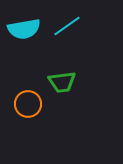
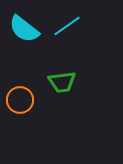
cyan semicircle: rotated 48 degrees clockwise
orange circle: moved 8 px left, 4 px up
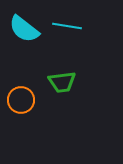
cyan line: rotated 44 degrees clockwise
orange circle: moved 1 px right
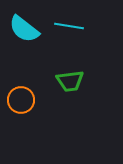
cyan line: moved 2 px right
green trapezoid: moved 8 px right, 1 px up
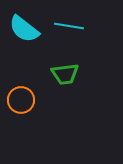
green trapezoid: moved 5 px left, 7 px up
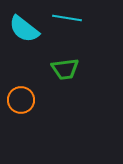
cyan line: moved 2 px left, 8 px up
green trapezoid: moved 5 px up
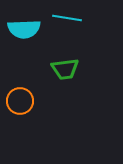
cyan semicircle: rotated 40 degrees counterclockwise
orange circle: moved 1 px left, 1 px down
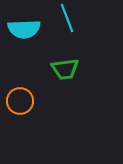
cyan line: rotated 60 degrees clockwise
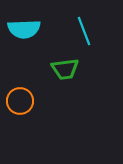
cyan line: moved 17 px right, 13 px down
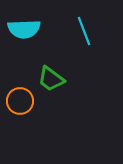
green trapezoid: moved 14 px left, 10 px down; rotated 44 degrees clockwise
